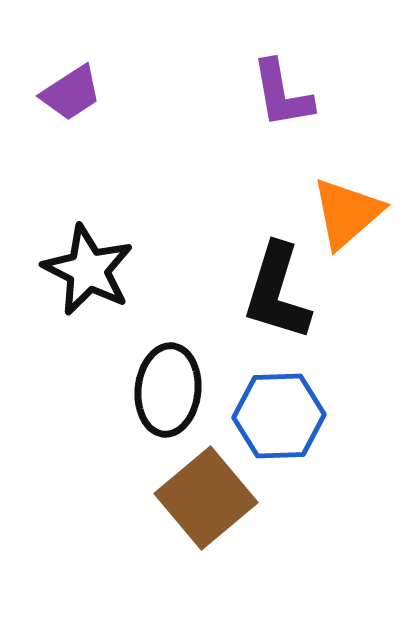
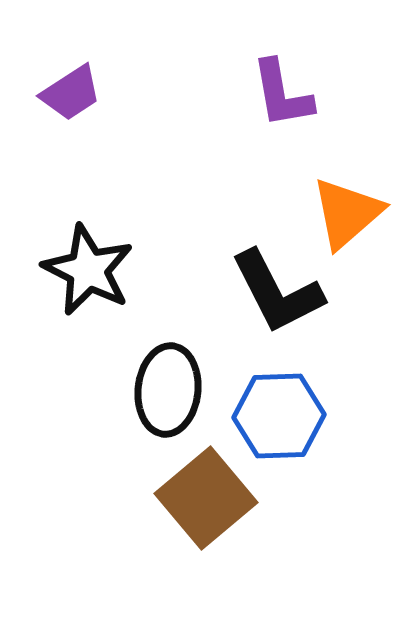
black L-shape: rotated 44 degrees counterclockwise
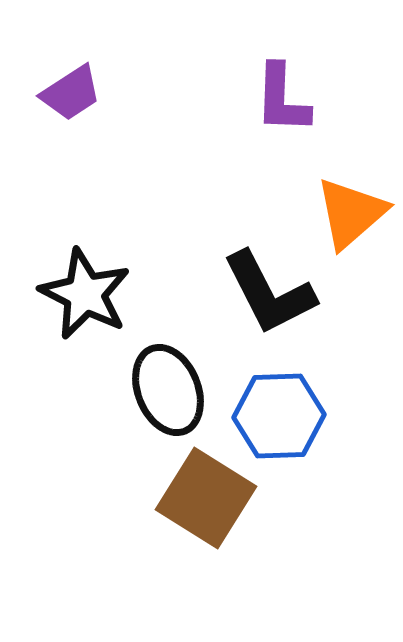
purple L-shape: moved 5 px down; rotated 12 degrees clockwise
orange triangle: moved 4 px right
black star: moved 3 px left, 24 px down
black L-shape: moved 8 px left, 1 px down
black ellipse: rotated 28 degrees counterclockwise
brown square: rotated 18 degrees counterclockwise
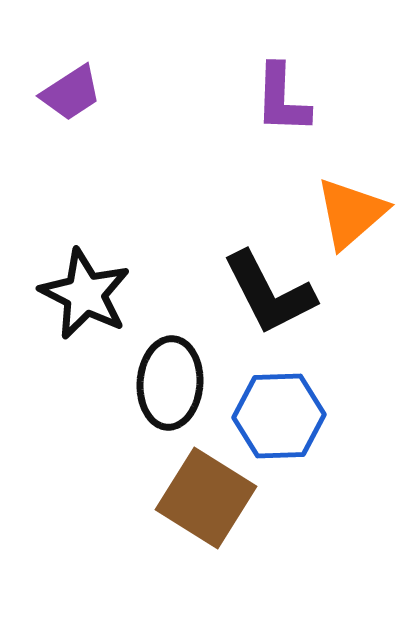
black ellipse: moved 2 px right, 7 px up; rotated 26 degrees clockwise
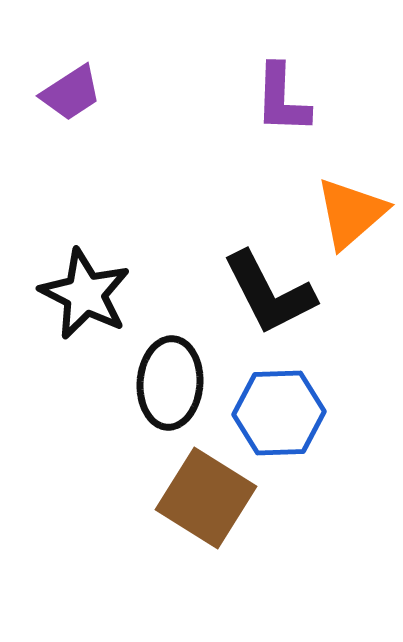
blue hexagon: moved 3 px up
